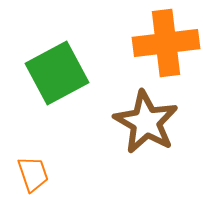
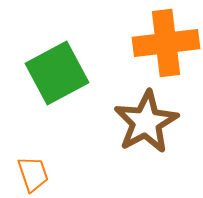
brown star: rotated 14 degrees clockwise
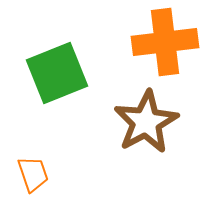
orange cross: moved 1 px left, 1 px up
green square: rotated 6 degrees clockwise
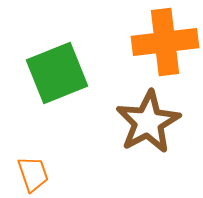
brown star: moved 2 px right
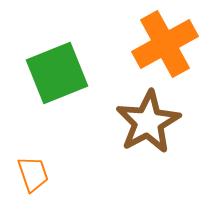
orange cross: moved 2 px down; rotated 22 degrees counterclockwise
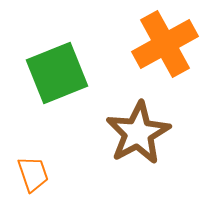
brown star: moved 10 px left, 11 px down
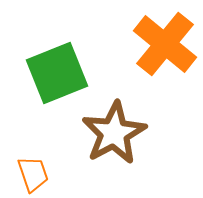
orange cross: rotated 22 degrees counterclockwise
brown star: moved 24 px left
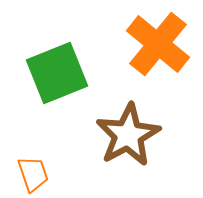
orange cross: moved 7 px left
brown star: moved 14 px right, 2 px down
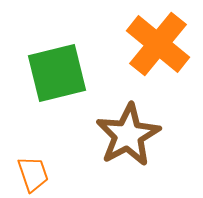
green square: rotated 8 degrees clockwise
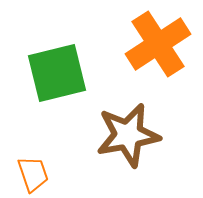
orange cross: rotated 18 degrees clockwise
brown star: rotated 18 degrees clockwise
